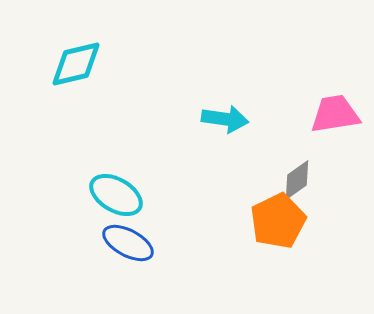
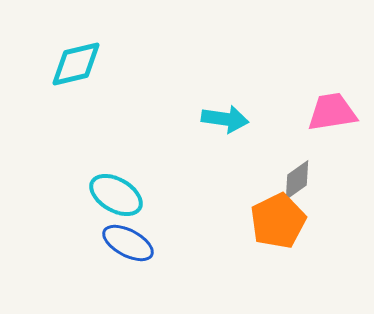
pink trapezoid: moved 3 px left, 2 px up
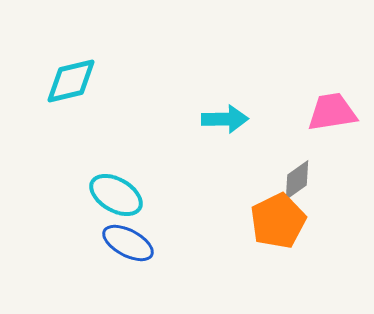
cyan diamond: moved 5 px left, 17 px down
cyan arrow: rotated 9 degrees counterclockwise
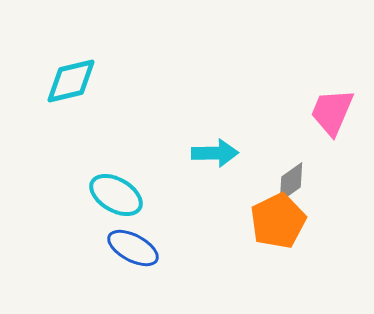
pink trapezoid: rotated 58 degrees counterclockwise
cyan arrow: moved 10 px left, 34 px down
gray diamond: moved 6 px left, 2 px down
blue ellipse: moved 5 px right, 5 px down
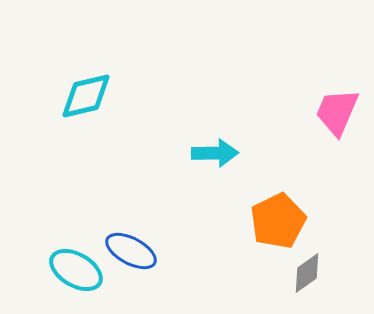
cyan diamond: moved 15 px right, 15 px down
pink trapezoid: moved 5 px right
gray diamond: moved 16 px right, 91 px down
cyan ellipse: moved 40 px left, 75 px down
blue ellipse: moved 2 px left, 3 px down
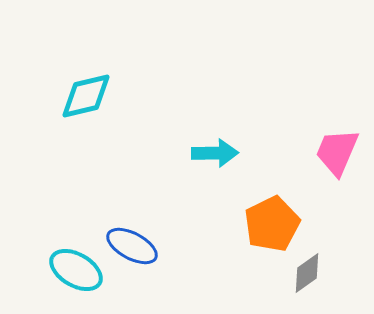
pink trapezoid: moved 40 px down
orange pentagon: moved 6 px left, 3 px down
blue ellipse: moved 1 px right, 5 px up
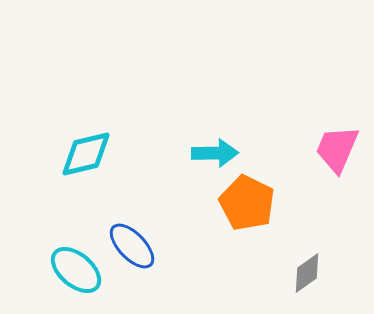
cyan diamond: moved 58 px down
pink trapezoid: moved 3 px up
orange pentagon: moved 25 px left, 21 px up; rotated 20 degrees counterclockwise
blue ellipse: rotated 18 degrees clockwise
cyan ellipse: rotated 10 degrees clockwise
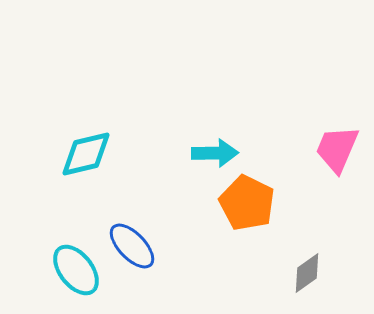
cyan ellipse: rotated 12 degrees clockwise
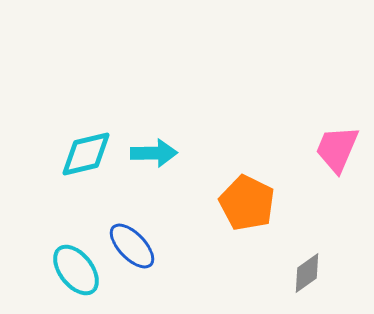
cyan arrow: moved 61 px left
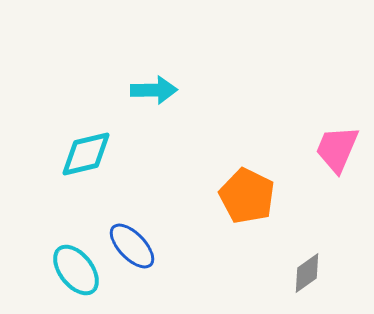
cyan arrow: moved 63 px up
orange pentagon: moved 7 px up
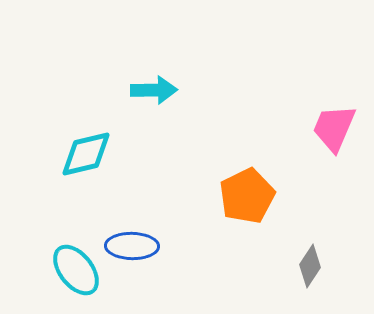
pink trapezoid: moved 3 px left, 21 px up
orange pentagon: rotated 20 degrees clockwise
blue ellipse: rotated 45 degrees counterclockwise
gray diamond: moved 3 px right, 7 px up; rotated 21 degrees counterclockwise
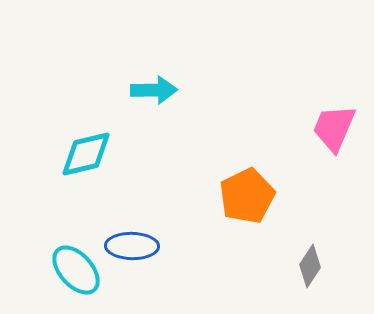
cyan ellipse: rotated 4 degrees counterclockwise
